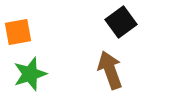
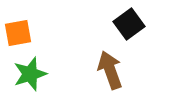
black square: moved 8 px right, 2 px down
orange square: moved 1 px down
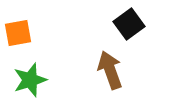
green star: moved 6 px down
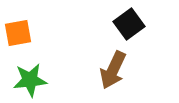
brown arrow: moved 3 px right; rotated 135 degrees counterclockwise
green star: rotated 12 degrees clockwise
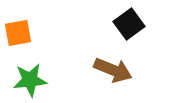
brown arrow: rotated 93 degrees counterclockwise
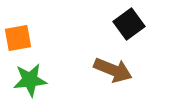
orange square: moved 5 px down
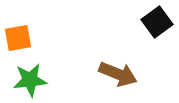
black square: moved 28 px right, 2 px up
brown arrow: moved 5 px right, 4 px down
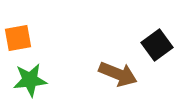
black square: moved 23 px down
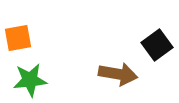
brown arrow: rotated 12 degrees counterclockwise
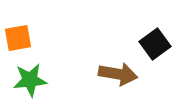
black square: moved 2 px left, 1 px up
